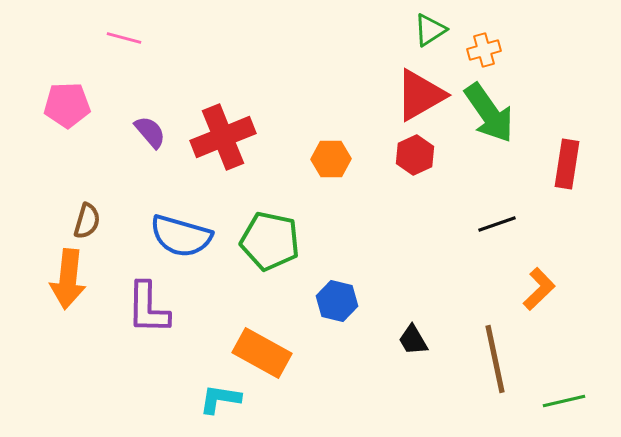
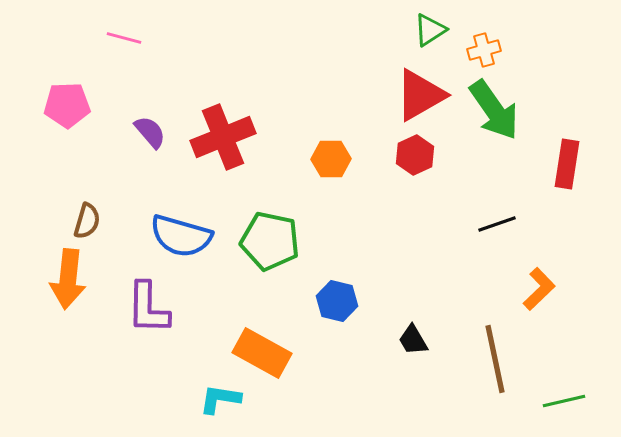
green arrow: moved 5 px right, 3 px up
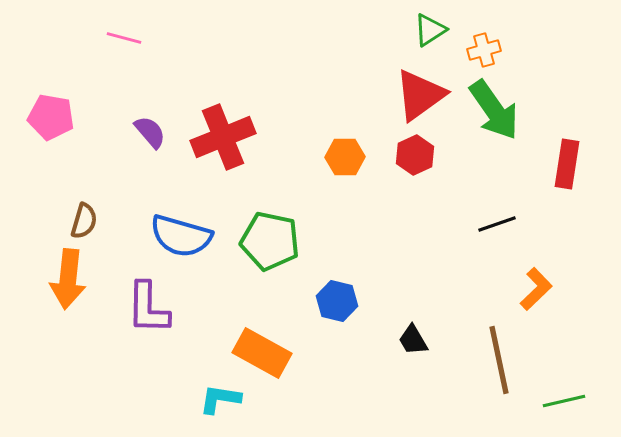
red triangle: rotated 6 degrees counterclockwise
pink pentagon: moved 16 px left, 12 px down; rotated 12 degrees clockwise
orange hexagon: moved 14 px right, 2 px up
brown semicircle: moved 3 px left
orange L-shape: moved 3 px left
brown line: moved 4 px right, 1 px down
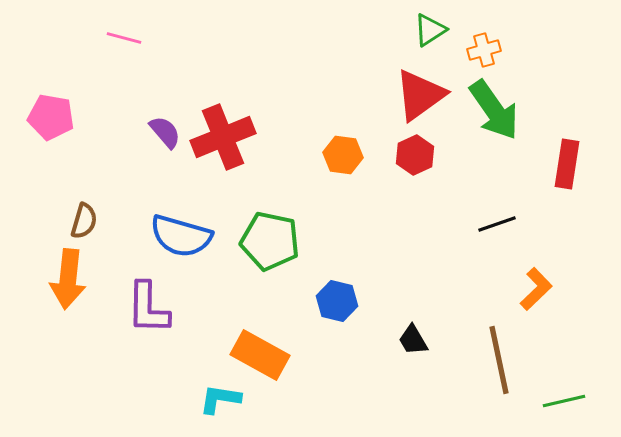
purple semicircle: moved 15 px right
orange hexagon: moved 2 px left, 2 px up; rotated 9 degrees clockwise
orange rectangle: moved 2 px left, 2 px down
